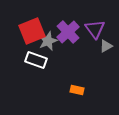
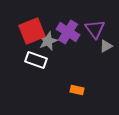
purple cross: rotated 15 degrees counterclockwise
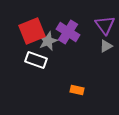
purple triangle: moved 10 px right, 4 px up
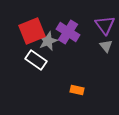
gray triangle: rotated 40 degrees counterclockwise
white rectangle: rotated 15 degrees clockwise
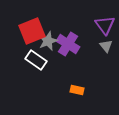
purple cross: moved 12 px down
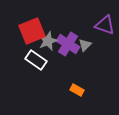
purple triangle: rotated 35 degrees counterclockwise
gray triangle: moved 21 px left, 1 px up; rotated 24 degrees clockwise
orange rectangle: rotated 16 degrees clockwise
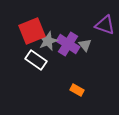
gray triangle: rotated 24 degrees counterclockwise
